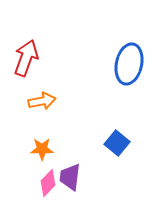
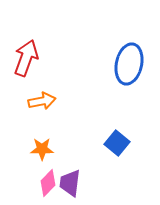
purple trapezoid: moved 6 px down
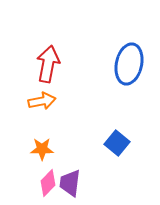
red arrow: moved 22 px right, 6 px down; rotated 9 degrees counterclockwise
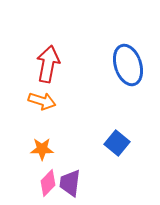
blue ellipse: moved 1 px left, 1 px down; rotated 30 degrees counterclockwise
orange arrow: rotated 28 degrees clockwise
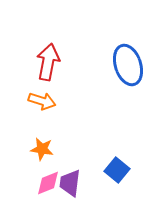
red arrow: moved 2 px up
blue square: moved 27 px down
orange star: rotated 10 degrees clockwise
pink diamond: rotated 24 degrees clockwise
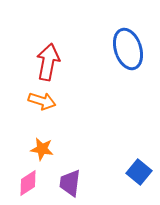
blue ellipse: moved 16 px up
blue square: moved 22 px right, 2 px down
pink diamond: moved 20 px left; rotated 12 degrees counterclockwise
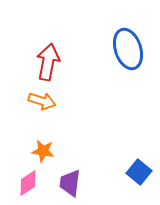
orange star: moved 1 px right, 2 px down
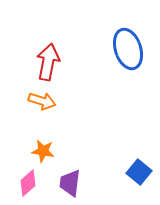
pink diamond: rotated 8 degrees counterclockwise
